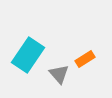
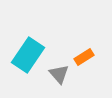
orange rectangle: moved 1 px left, 2 px up
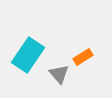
orange rectangle: moved 1 px left
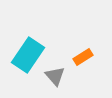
gray triangle: moved 4 px left, 2 px down
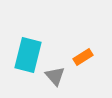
cyan rectangle: rotated 20 degrees counterclockwise
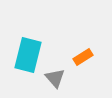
gray triangle: moved 2 px down
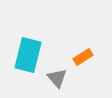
gray triangle: moved 2 px right
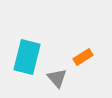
cyan rectangle: moved 1 px left, 2 px down
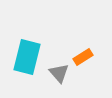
gray triangle: moved 2 px right, 5 px up
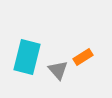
gray triangle: moved 1 px left, 3 px up
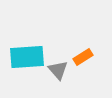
cyan rectangle: rotated 72 degrees clockwise
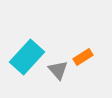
cyan rectangle: rotated 44 degrees counterclockwise
